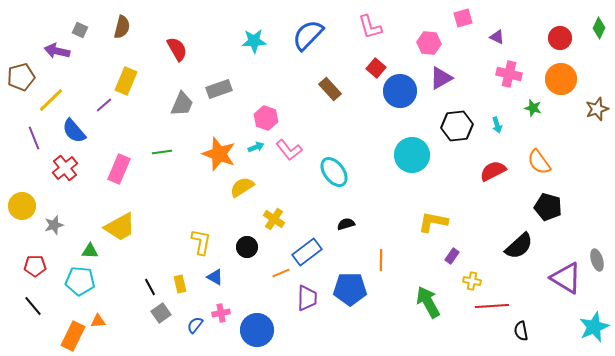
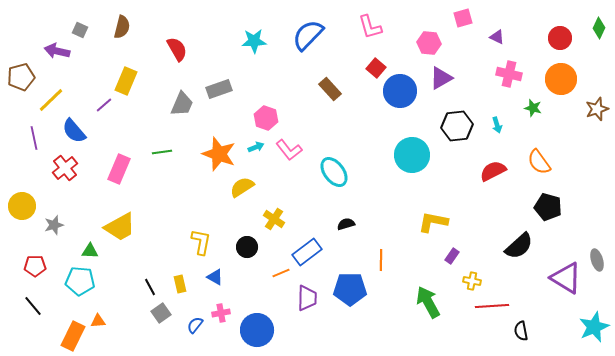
purple line at (34, 138): rotated 10 degrees clockwise
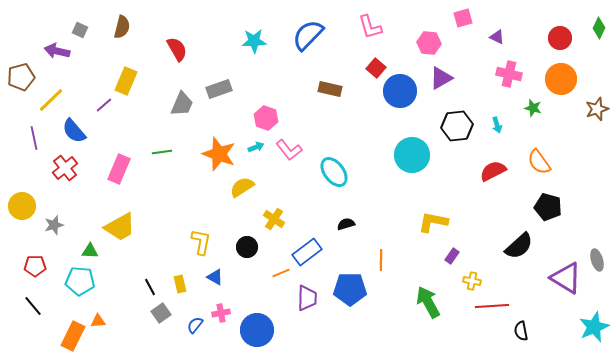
brown rectangle at (330, 89): rotated 35 degrees counterclockwise
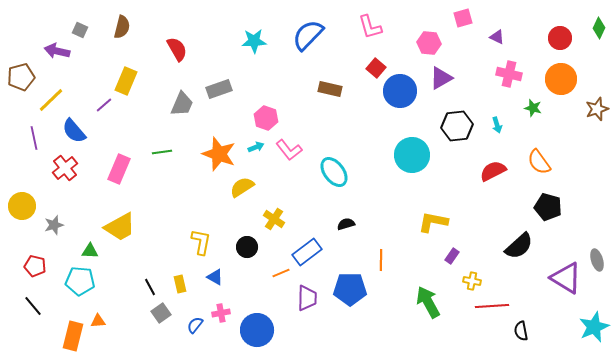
red pentagon at (35, 266): rotated 15 degrees clockwise
orange rectangle at (73, 336): rotated 12 degrees counterclockwise
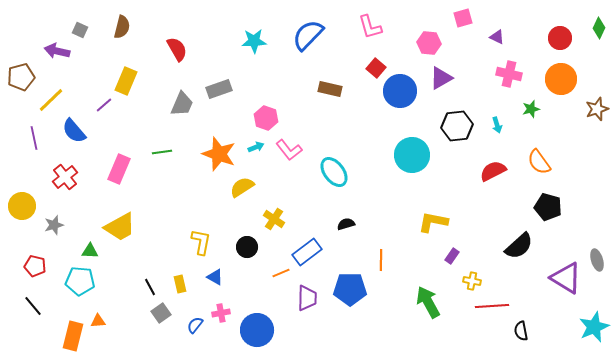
green star at (533, 108): moved 2 px left, 1 px down; rotated 30 degrees counterclockwise
red cross at (65, 168): moved 9 px down
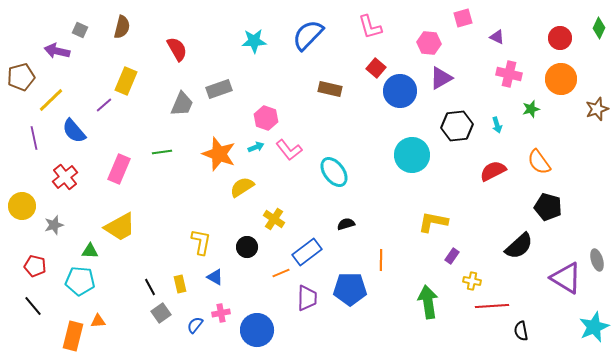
green arrow at (428, 302): rotated 20 degrees clockwise
